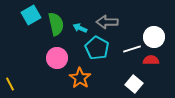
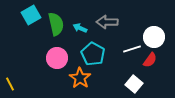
cyan pentagon: moved 4 px left, 6 px down
red semicircle: moved 1 px left; rotated 126 degrees clockwise
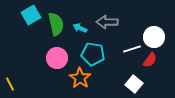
cyan pentagon: rotated 20 degrees counterclockwise
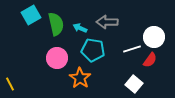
cyan pentagon: moved 4 px up
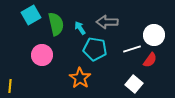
cyan arrow: rotated 32 degrees clockwise
white circle: moved 2 px up
cyan pentagon: moved 2 px right, 1 px up
pink circle: moved 15 px left, 3 px up
yellow line: moved 2 px down; rotated 32 degrees clockwise
